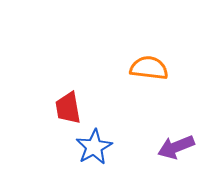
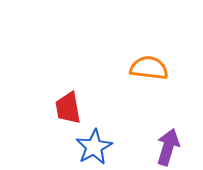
purple arrow: moved 8 px left; rotated 129 degrees clockwise
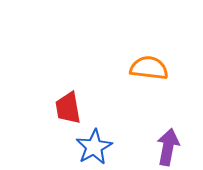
purple arrow: rotated 6 degrees counterclockwise
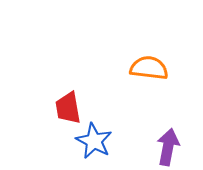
blue star: moved 6 px up; rotated 15 degrees counterclockwise
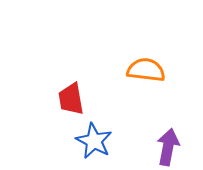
orange semicircle: moved 3 px left, 2 px down
red trapezoid: moved 3 px right, 9 px up
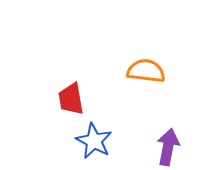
orange semicircle: moved 1 px down
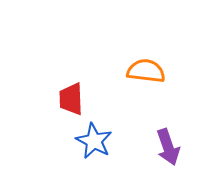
red trapezoid: rotated 8 degrees clockwise
purple arrow: rotated 150 degrees clockwise
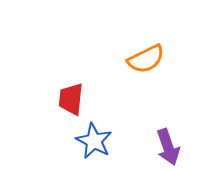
orange semicircle: moved 12 px up; rotated 147 degrees clockwise
red trapezoid: rotated 8 degrees clockwise
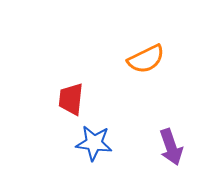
blue star: moved 2 px down; rotated 21 degrees counterclockwise
purple arrow: moved 3 px right
